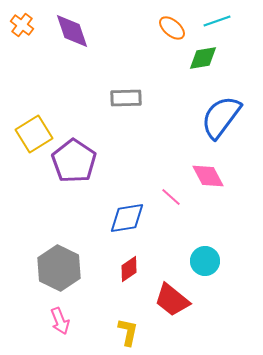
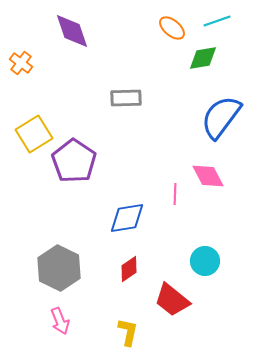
orange cross: moved 1 px left, 38 px down
pink line: moved 4 px right, 3 px up; rotated 50 degrees clockwise
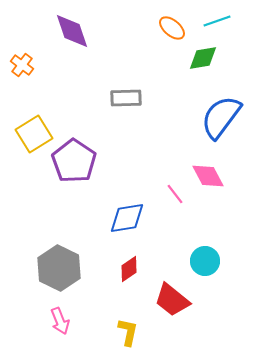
orange cross: moved 1 px right, 2 px down
pink line: rotated 40 degrees counterclockwise
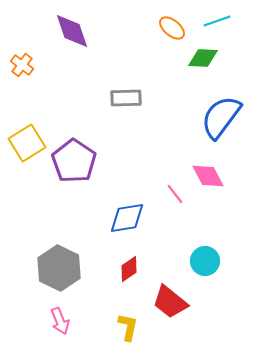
green diamond: rotated 12 degrees clockwise
yellow square: moved 7 px left, 9 px down
red trapezoid: moved 2 px left, 2 px down
yellow L-shape: moved 5 px up
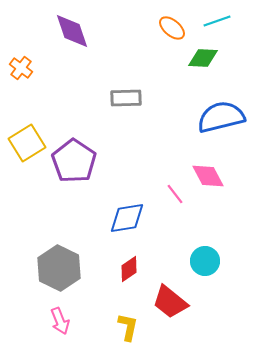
orange cross: moved 1 px left, 3 px down
blue semicircle: rotated 39 degrees clockwise
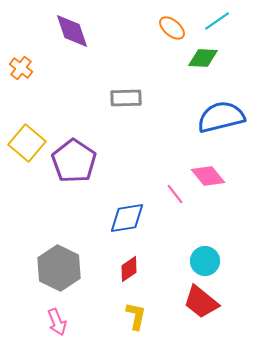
cyan line: rotated 16 degrees counterclockwise
yellow square: rotated 18 degrees counterclockwise
pink diamond: rotated 12 degrees counterclockwise
red trapezoid: moved 31 px right
pink arrow: moved 3 px left, 1 px down
yellow L-shape: moved 8 px right, 11 px up
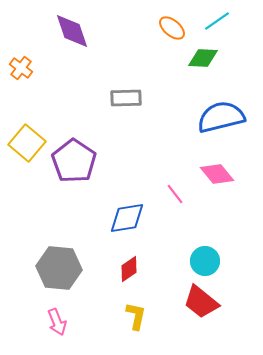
pink diamond: moved 9 px right, 2 px up
gray hexagon: rotated 21 degrees counterclockwise
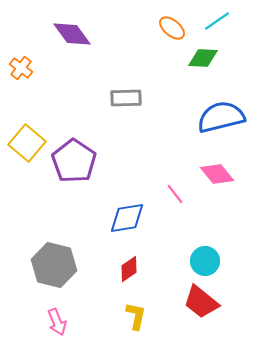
purple diamond: moved 3 px down; rotated 18 degrees counterclockwise
gray hexagon: moved 5 px left, 3 px up; rotated 9 degrees clockwise
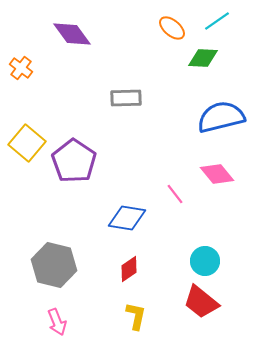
blue diamond: rotated 18 degrees clockwise
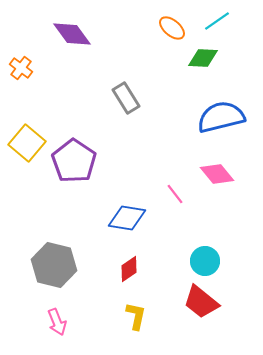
gray rectangle: rotated 60 degrees clockwise
